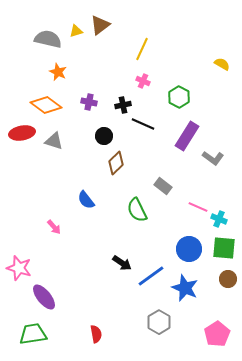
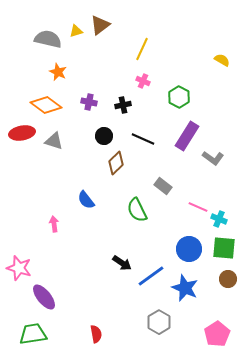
yellow semicircle: moved 4 px up
black line: moved 15 px down
pink arrow: moved 3 px up; rotated 147 degrees counterclockwise
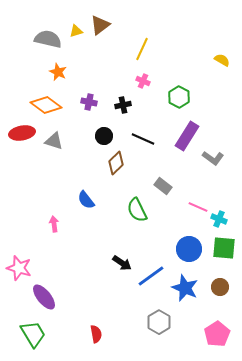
brown circle: moved 8 px left, 8 px down
green trapezoid: rotated 68 degrees clockwise
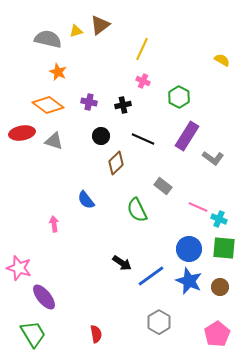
orange diamond: moved 2 px right
black circle: moved 3 px left
blue star: moved 4 px right, 7 px up
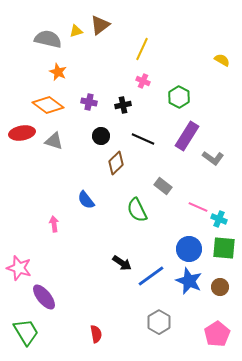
green trapezoid: moved 7 px left, 2 px up
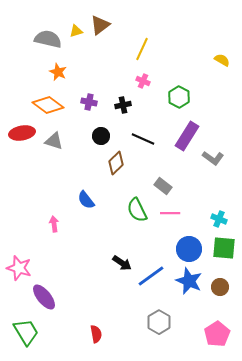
pink line: moved 28 px left, 6 px down; rotated 24 degrees counterclockwise
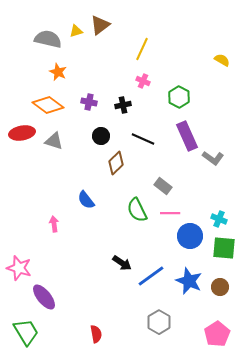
purple rectangle: rotated 56 degrees counterclockwise
blue circle: moved 1 px right, 13 px up
